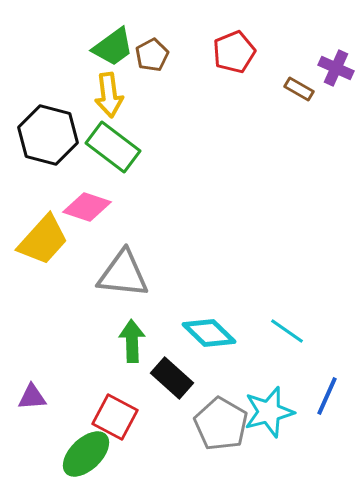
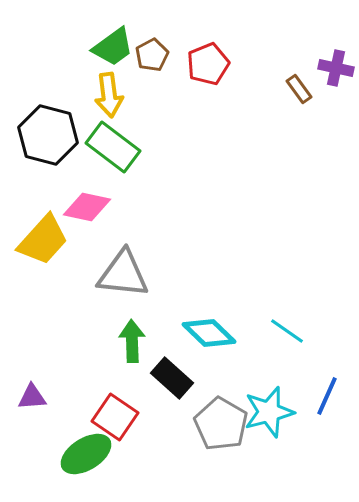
red pentagon: moved 26 px left, 12 px down
purple cross: rotated 12 degrees counterclockwise
brown rectangle: rotated 24 degrees clockwise
pink diamond: rotated 6 degrees counterclockwise
red square: rotated 6 degrees clockwise
green ellipse: rotated 12 degrees clockwise
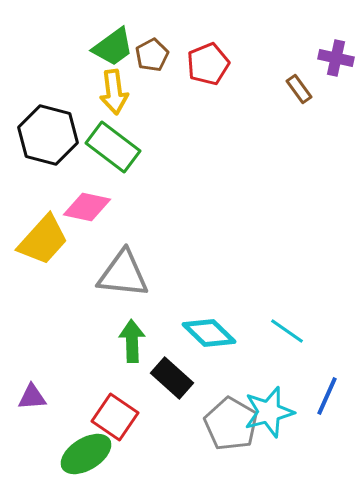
purple cross: moved 10 px up
yellow arrow: moved 5 px right, 3 px up
gray pentagon: moved 10 px right
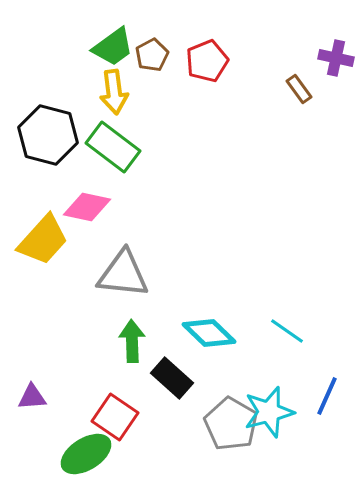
red pentagon: moved 1 px left, 3 px up
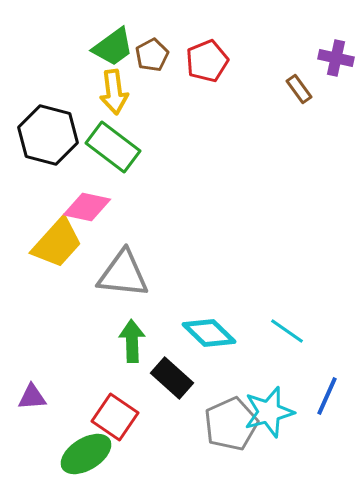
yellow trapezoid: moved 14 px right, 3 px down
gray pentagon: rotated 18 degrees clockwise
